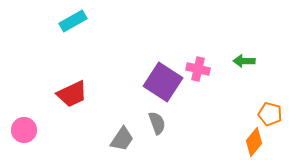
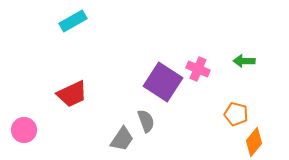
pink cross: rotated 10 degrees clockwise
orange pentagon: moved 34 px left
gray semicircle: moved 11 px left, 2 px up
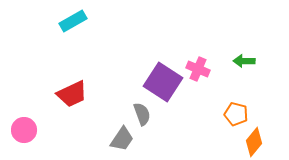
gray semicircle: moved 4 px left, 7 px up
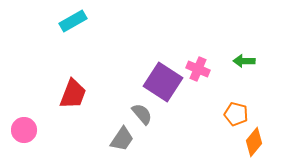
red trapezoid: moved 1 px right; rotated 44 degrees counterclockwise
gray semicircle: rotated 20 degrees counterclockwise
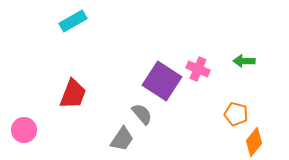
purple square: moved 1 px left, 1 px up
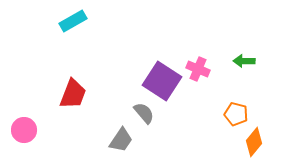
gray semicircle: moved 2 px right, 1 px up
gray trapezoid: moved 1 px left, 1 px down
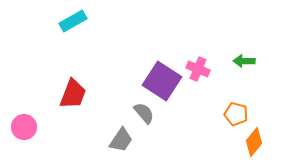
pink circle: moved 3 px up
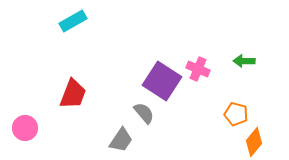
pink circle: moved 1 px right, 1 px down
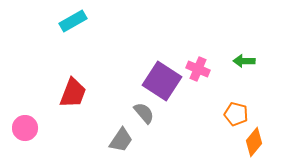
red trapezoid: moved 1 px up
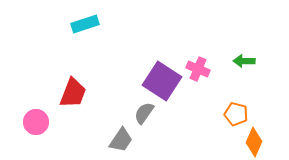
cyan rectangle: moved 12 px right, 3 px down; rotated 12 degrees clockwise
gray semicircle: rotated 105 degrees counterclockwise
pink circle: moved 11 px right, 6 px up
orange diamond: rotated 16 degrees counterclockwise
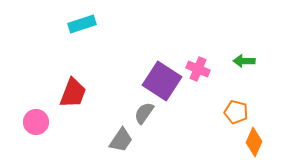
cyan rectangle: moved 3 px left
orange pentagon: moved 2 px up
